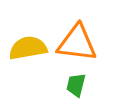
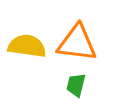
yellow semicircle: moved 1 px left, 2 px up; rotated 18 degrees clockwise
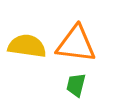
orange triangle: moved 1 px left, 1 px down
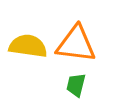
yellow semicircle: moved 1 px right
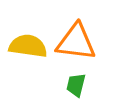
orange triangle: moved 2 px up
